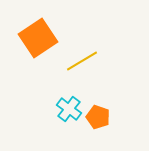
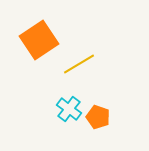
orange square: moved 1 px right, 2 px down
yellow line: moved 3 px left, 3 px down
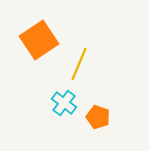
yellow line: rotated 36 degrees counterclockwise
cyan cross: moved 5 px left, 6 px up
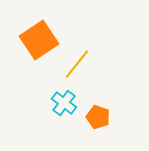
yellow line: moved 2 px left; rotated 16 degrees clockwise
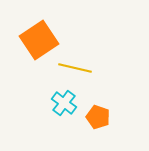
yellow line: moved 2 px left, 4 px down; rotated 64 degrees clockwise
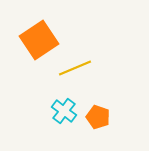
yellow line: rotated 36 degrees counterclockwise
cyan cross: moved 8 px down
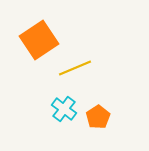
cyan cross: moved 2 px up
orange pentagon: rotated 20 degrees clockwise
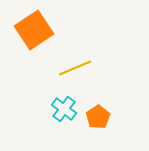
orange square: moved 5 px left, 10 px up
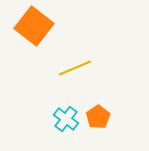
orange square: moved 4 px up; rotated 18 degrees counterclockwise
cyan cross: moved 2 px right, 10 px down
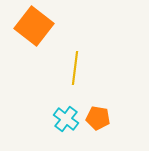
yellow line: rotated 60 degrees counterclockwise
orange pentagon: moved 1 px down; rotated 30 degrees counterclockwise
